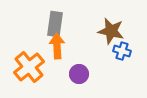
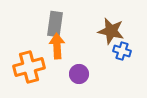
orange cross: rotated 24 degrees clockwise
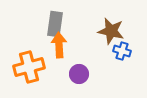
orange arrow: moved 2 px right, 1 px up
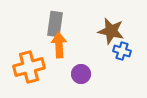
purple circle: moved 2 px right
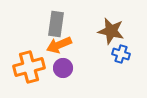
gray rectangle: moved 1 px right
orange arrow: rotated 110 degrees counterclockwise
blue cross: moved 1 px left, 3 px down
purple circle: moved 18 px left, 6 px up
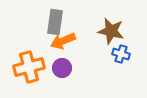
gray rectangle: moved 1 px left, 2 px up
orange arrow: moved 4 px right, 4 px up
purple circle: moved 1 px left
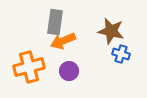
purple circle: moved 7 px right, 3 px down
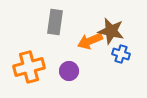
orange arrow: moved 27 px right
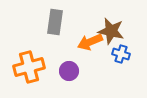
orange arrow: moved 1 px down
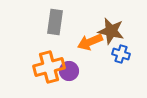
orange cross: moved 20 px right
